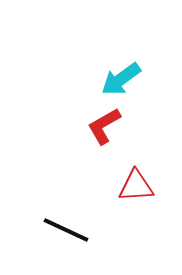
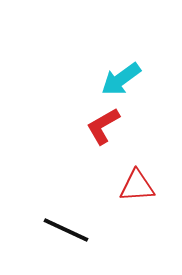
red L-shape: moved 1 px left
red triangle: moved 1 px right
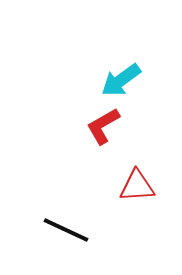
cyan arrow: moved 1 px down
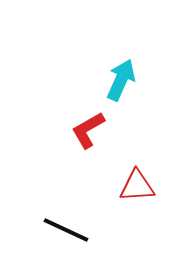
cyan arrow: rotated 150 degrees clockwise
red L-shape: moved 15 px left, 4 px down
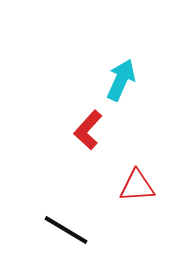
red L-shape: rotated 18 degrees counterclockwise
black line: rotated 6 degrees clockwise
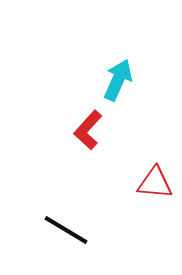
cyan arrow: moved 3 px left
red triangle: moved 18 px right, 3 px up; rotated 9 degrees clockwise
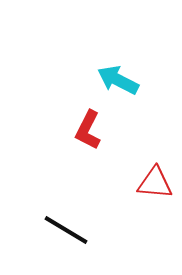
cyan arrow: rotated 87 degrees counterclockwise
red L-shape: rotated 15 degrees counterclockwise
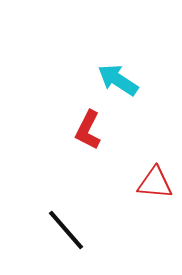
cyan arrow: rotated 6 degrees clockwise
black line: rotated 18 degrees clockwise
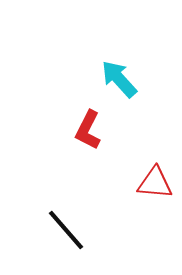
cyan arrow: moved 1 px right, 1 px up; rotated 15 degrees clockwise
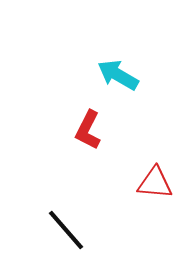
cyan arrow: moved 1 px left, 4 px up; rotated 18 degrees counterclockwise
